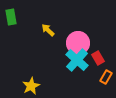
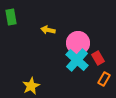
yellow arrow: rotated 32 degrees counterclockwise
orange rectangle: moved 2 px left, 2 px down
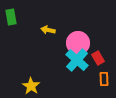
orange rectangle: rotated 32 degrees counterclockwise
yellow star: rotated 12 degrees counterclockwise
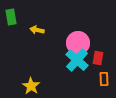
yellow arrow: moved 11 px left
red rectangle: rotated 40 degrees clockwise
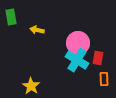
cyan cross: rotated 10 degrees counterclockwise
